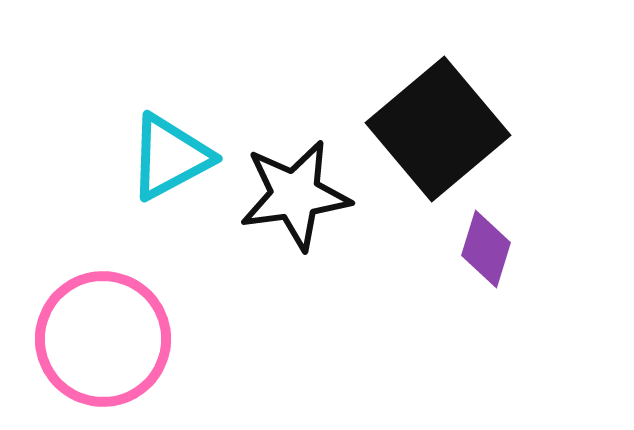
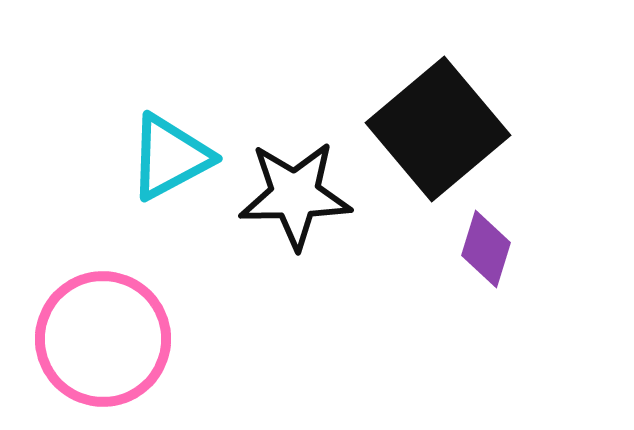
black star: rotated 7 degrees clockwise
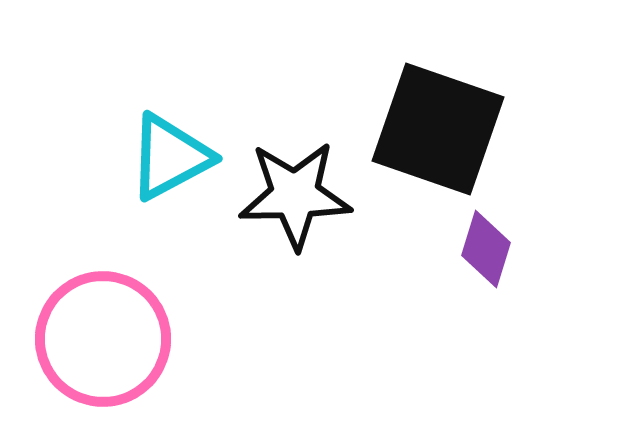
black square: rotated 31 degrees counterclockwise
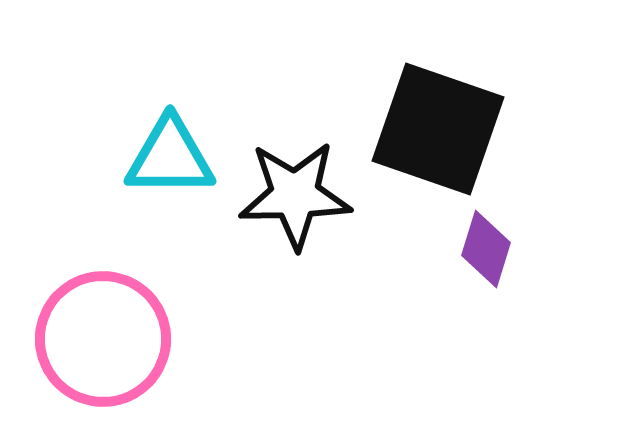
cyan triangle: rotated 28 degrees clockwise
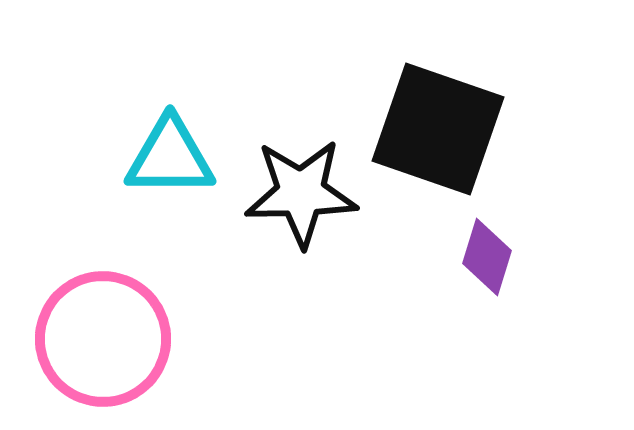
black star: moved 6 px right, 2 px up
purple diamond: moved 1 px right, 8 px down
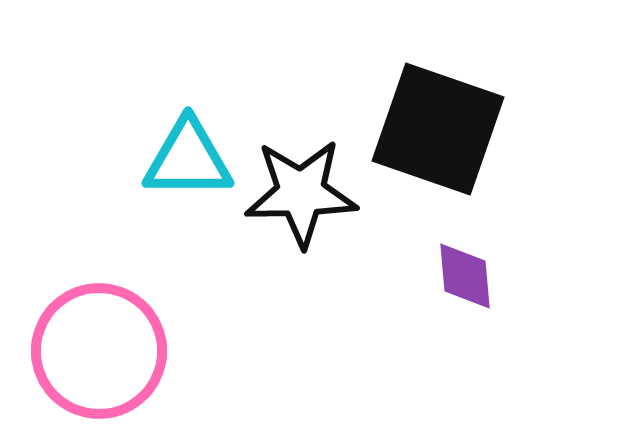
cyan triangle: moved 18 px right, 2 px down
purple diamond: moved 22 px left, 19 px down; rotated 22 degrees counterclockwise
pink circle: moved 4 px left, 12 px down
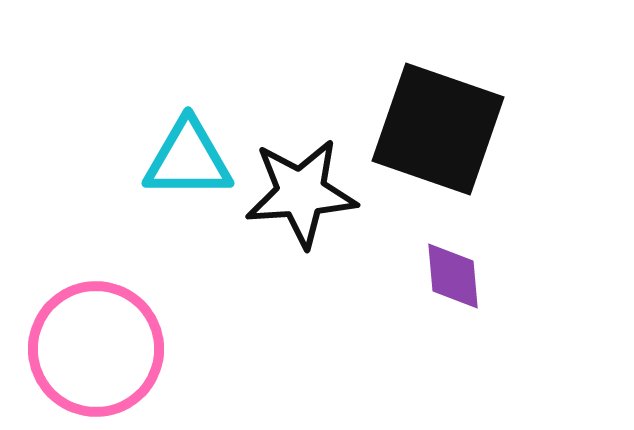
black star: rotated 3 degrees counterclockwise
purple diamond: moved 12 px left
pink circle: moved 3 px left, 2 px up
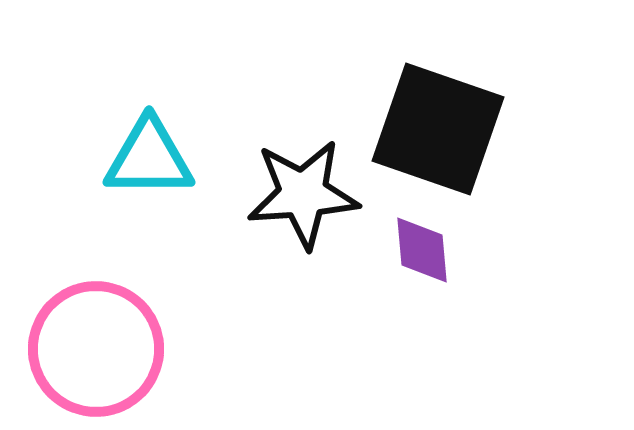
cyan triangle: moved 39 px left, 1 px up
black star: moved 2 px right, 1 px down
purple diamond: moved 31 px left, 26 px up
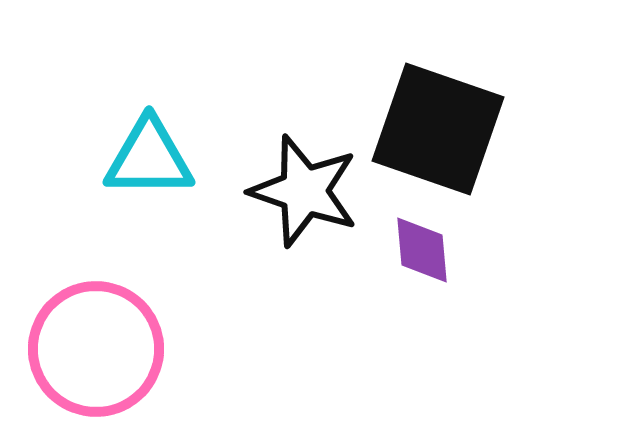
black star: moved 1 px right, 3 px up; rotated 23 degrees clockwise
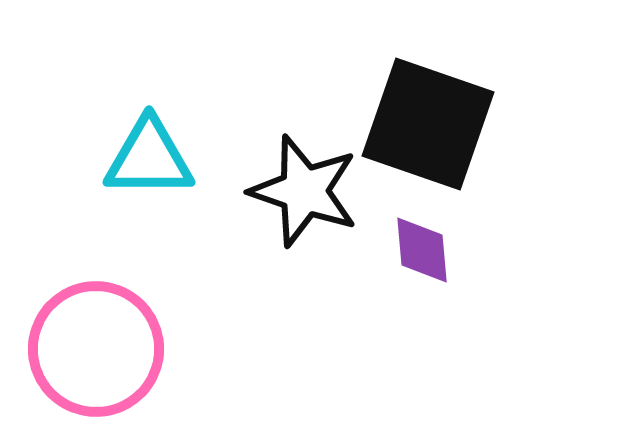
black square: moved 10 px left, 5 px up
